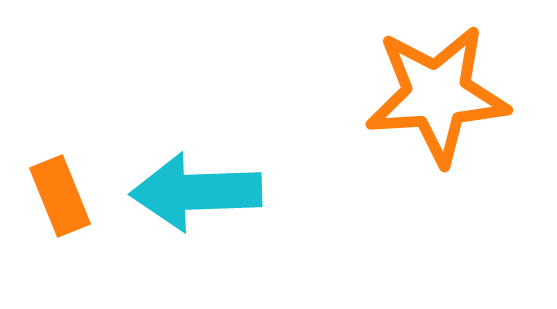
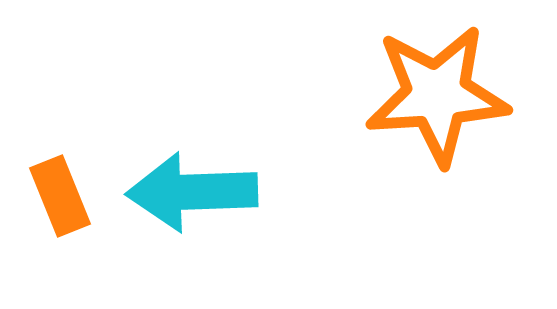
cyan arrow: moved 4 px left
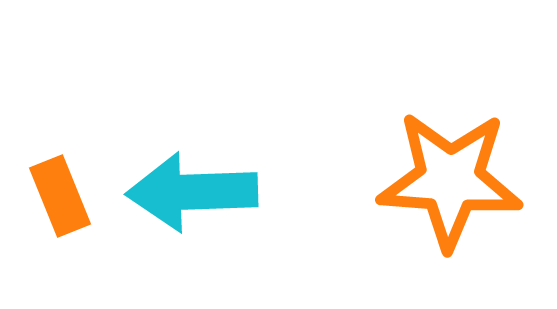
orange star: moved 13 px right, 85 px down; rotated 8 degrees clockwise
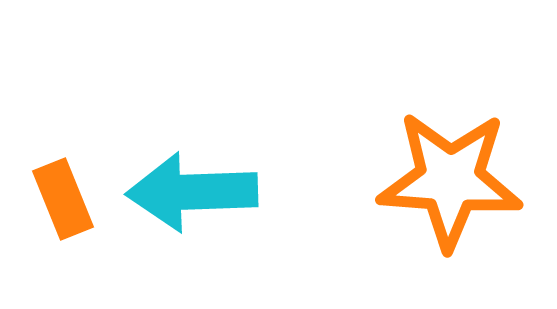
orange rectangle: moved 3 px right, 3 px down
